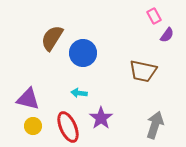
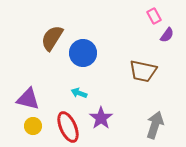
cyan arrow: rotated 14 degrees clockwise
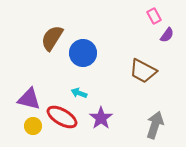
brown trapezoid: rotated 16 degrees clockwise
purple triangle: moved 1 px right
red ellipse: moved 6 px left, 10 px up; rotated 36 degrees counterclockwise
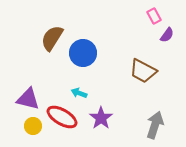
purple triangle: moved 1 px left
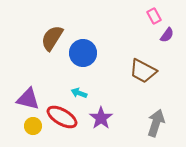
gray arrow: moved 1 px right, 2 px up
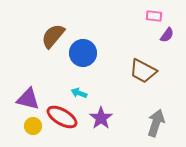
pink rectangle: rotated 56 degrees counterclockwise
brown semicircle: moved 1 px right, 2 px up; rotated 8 degrees clockwise
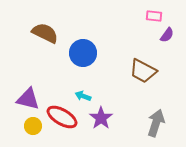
brown semicircle: moved 8 px left, 3 px up; rotated 76 degrees clockwise
cyan arrow: moved 4 px right, 3 px down
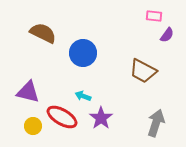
brown semicircle: moved 2 px left
purple triangle: moved 7 px up
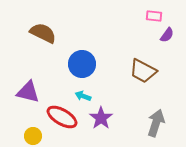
blue circle: moved 1 px left, 11 px down
yellow circle: moved 10 px down
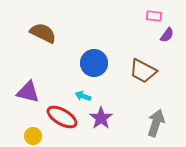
blue circle: moved 12 px right, 1 px up
